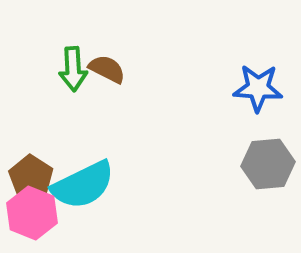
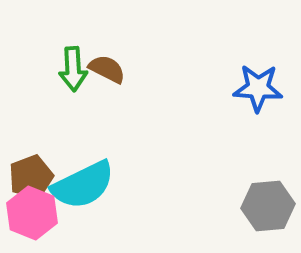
gray hexagon: moved 42 px down
brown pentagon: rotated 18 degrees clockwise
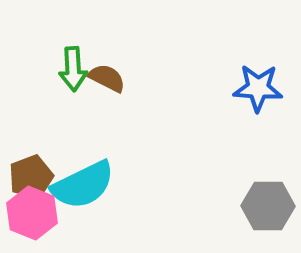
brown semicircle: moved 9 px down
gray hexagon: rotated 6 degrees clockwise
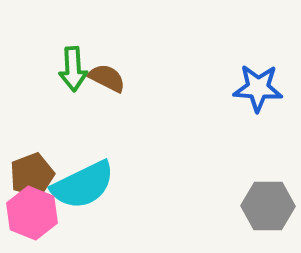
brown pentagon: moved 1 px right, 2 px up
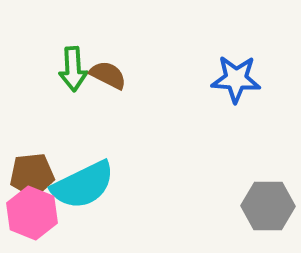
brown semicircle: moved 1 px right, 3 px up
blue star: moved 22 px left, 9 px up
brown pentagon: rotated 15 degrees clockwise
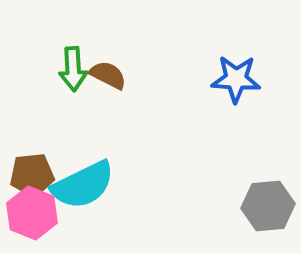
gray hexagon: rotated 6 degrees counterclockwise
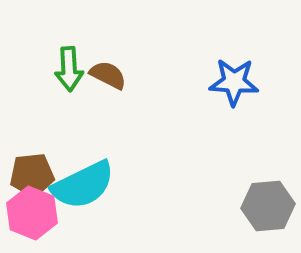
green arrow: moved 4 px left
blue star: moved 2 px left, 3 px down
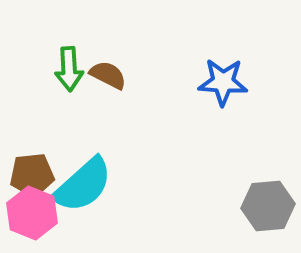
blue star: moved 11 px left
cyan semicircle: rotated 16 degrees counterclockwise
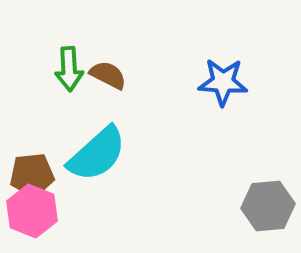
cyan semicircle: moved 14 px right, 31 px up
pink hexagon: moved 2 px up
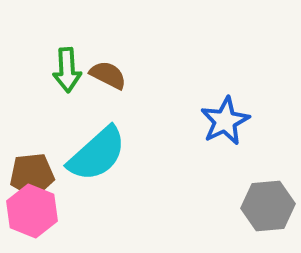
green arrow: moved 2 px left, 1 px down
blue star: moved 2 px right, 39 px down; rotated 30 degrees counterclockwise
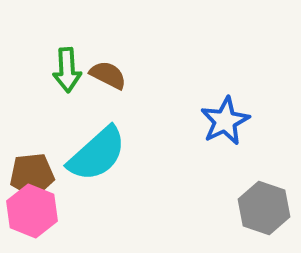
gray hexagon: moved 4 px left, 2 px down; rotated 24 degrees clockwise
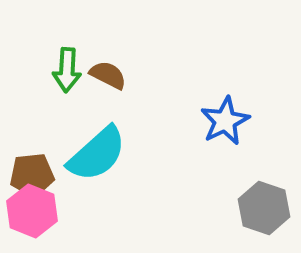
green arrow: rotated 6 degrees clockwise
